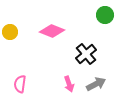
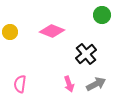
green circle: moved 3 px left
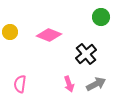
green circle: moved 1 px left, 2 px down
pink diamond: moved 3 px left, 4 px down
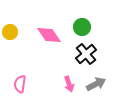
green circle: moved 19 px left, 10 px down
pink diamond: rotated 35 degrees clockwise
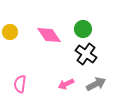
green circle: moved 1 px right, 2 px down
black cross: rotated 15 degrees counterclockwise
pink arrow: moved 3 px left; rotated 84 degrees clockwise
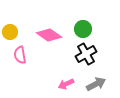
pink diamond: rotated 20 degrees counterclockwise
black cross: rotated 25 degrees clockwise
pink semicircle: moved 29 px up; rotated 18 degrees counterclockwise
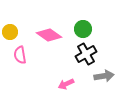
gray arrow: moved 8 px right, 8 px up; rotated 18 degrees clockwise
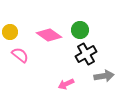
green circle: moved 3 px left, 1 px down
pink semicircle: rotated 138 degrees clockwise
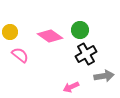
pink diamond: moved 1 px right, 1 px down
pink arrow: moved 5 px right, 3 px down
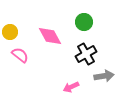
green circle: moved 4 px right, 8 px up
pink diamond: rotated 25 degrees clockwise
